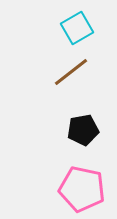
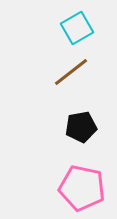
black pentagon: moved 2 px left, 3 px up
pink pentagon: moved 1 px up
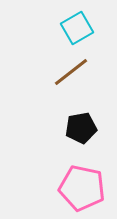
black pentagon: moved 1 px down
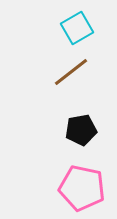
black pentagon: moved 2 px down
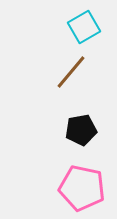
cyan square: moved 7 px right, 1 px up
brown line: rotated 12 degrees counterclockwise
